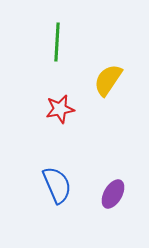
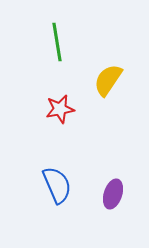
green line: rotated 12 degrees counterclockwise
purple ellipse: rotated 12 degrees counterclockwise
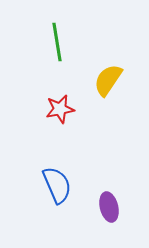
purple ellipse: moved 4 px left, 13 px down; rotated 32 degrees counterclockwise
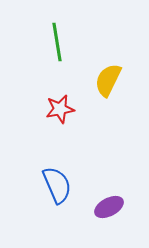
yellow semicircle: rotated 8 degrees counterclockwise
purple ellipse: rotated 76 degrees clockwise
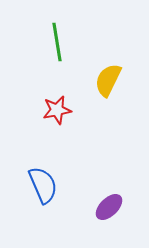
red star: moved 3 px left, 1 px down
blue semicircle: moved 14 px left
purple ellipse: rotated 16 degrees counterclockwise
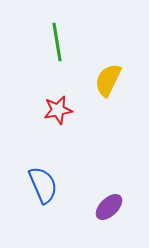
red star: moved 1 px right
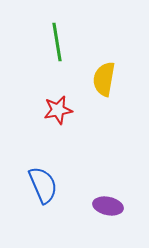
yellow semicircle: moved 4 px left, 1 px up; rotated 16 degrees counterclockwise
purple ellipse: moved 1 px left, 1 px up; rotated 56 degrees clockwise
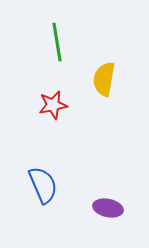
red star: moved 5 px left, 5 px up
purple ellipse: moved 2 px down
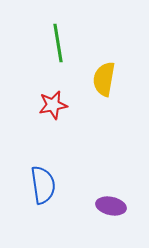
green line: moved 1 px right, 1 px down
blue semicircle: rotated 15 degrees clockwise
purple ellipse: moved 3 px right, 2 px up
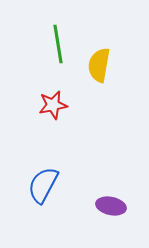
green line: moved 1 px down
yellow semicircle: moved 5 px left, 14 px up
blue semicircle: rotated 144 degrees counterclockwise
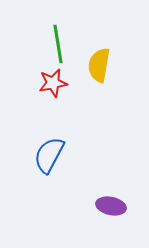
red star: moved 22 px up
blue semicircle: moved 6 px right, 30 px up
